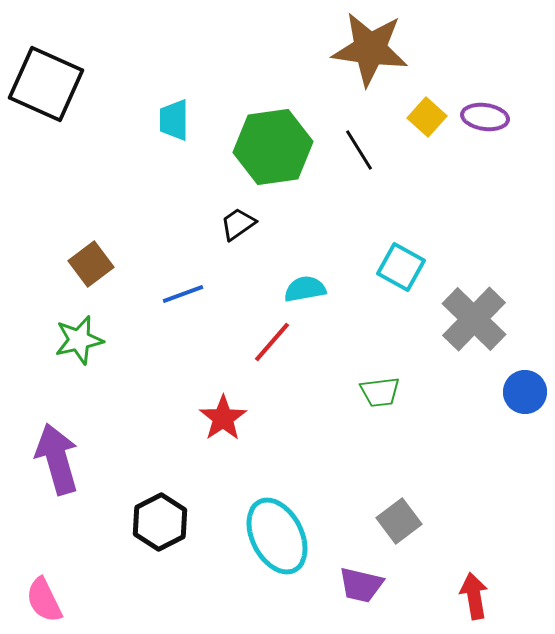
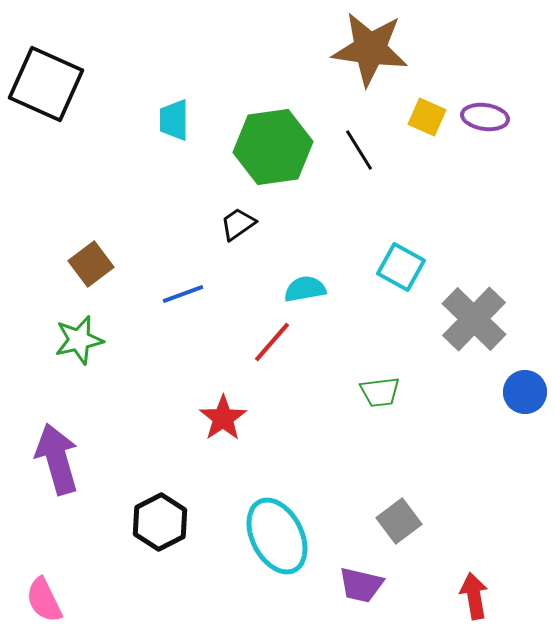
yellow square: rotated 18 degrees counterclockwise
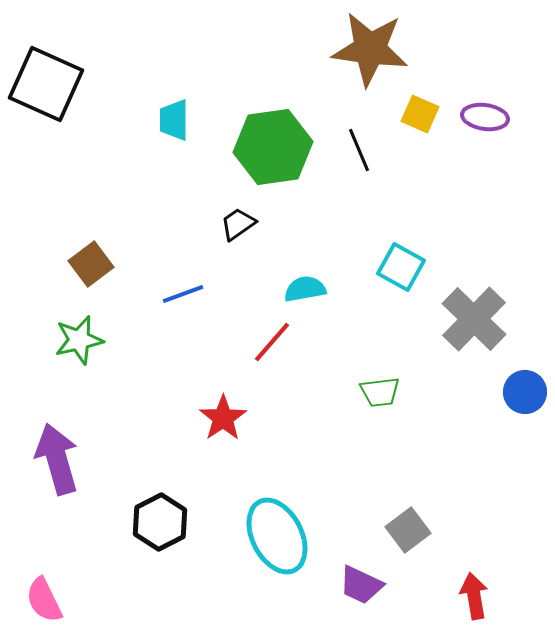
yellow square: moved 7 px left, 3 px up
black line: rotated 9 degrees clockwise
gray square: moved 9 px right, 9 px down
purple trapezoid: rotated 12 degrees clockwise
